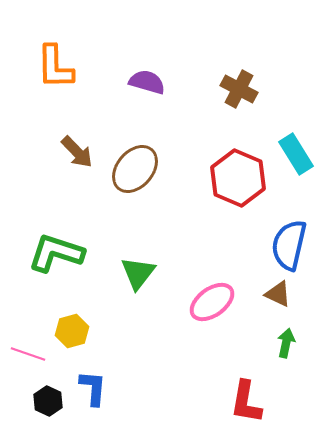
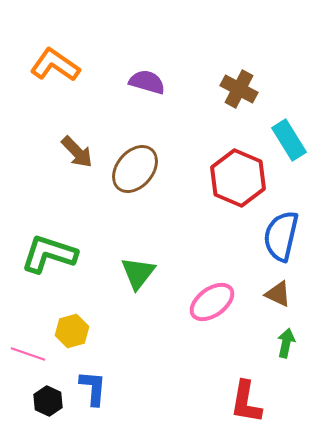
orange L-shape: moved 2 px up; rotated 126 degrees clockwise
cyan rectangle: moved 7 px left, 14 px up
blue semicircle: moved 8 px left, 9 px up
green L-shape: moved 7 px left, 1 px down
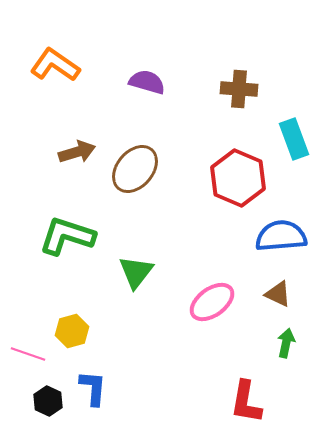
brown cross: rotated 24 degrees counterclockwise
cyan rectangle: moved 5 px right, 1 px up; rotated 12 degrees clockwise
brown arrow: rotated 63 degrees counterclockwise
blue semicircle: rotated 72 degrees clockwise
green L-shape: moved 18 px right, 18 px up
green triangle: moved 2 px left, 1 px up
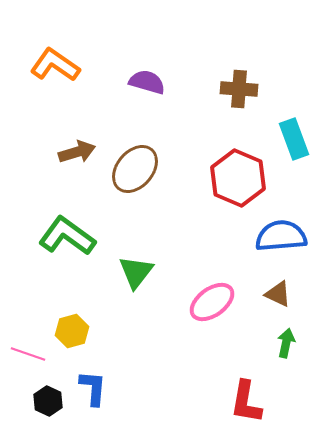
green L-shape: rotated 18 degrees clockwise
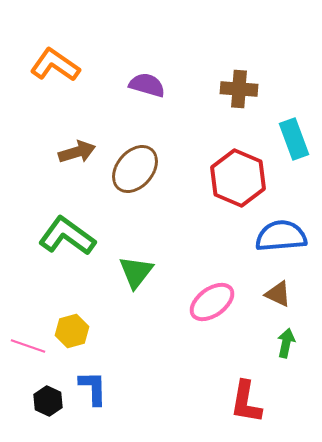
purple semicircle: moved 3 px down
pink line: moved 8 px up
blue L-shape: rotated 6 degrees counterclockwise
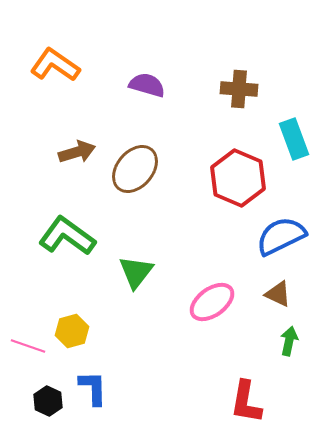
blue semicircle: rotated 21 degrees counterclockwise
green arrow: moved 3 px right, 2 px up
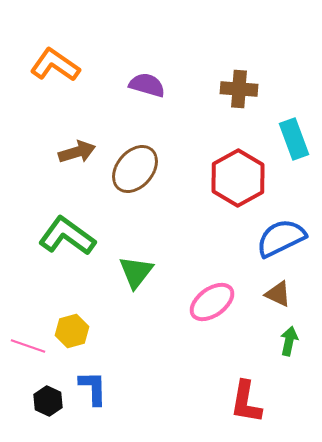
red hexagon: rotated 8 degrees clockwise
blue semicircle: moved 2 px down
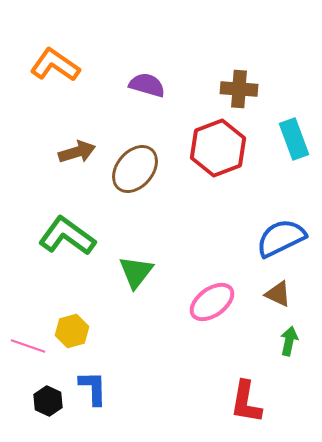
red hexagon: moved 20 px left, 30 px up; rotated 8 degrees clockwise
